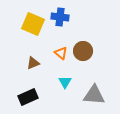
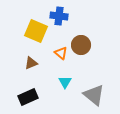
blue cross: moved 1 px left, 1 px up
yellow square: moved 3 px right, 7 px down
brown circle: moved 2 px left, 6 px up
brown triangle: moved 2 px left
gray triangle: rotated 35 degrees clockwise
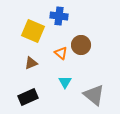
yellow square: moved 3 px left
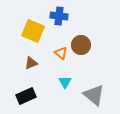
black rectangle: moved 2 px left, 1 px up
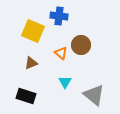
black rectangle: rotated 42 degrees clockwise
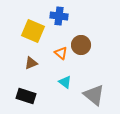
cyan triangle: rotated 24 degrees counterclockwise
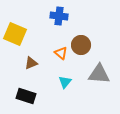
yellow square: moved 18 px left, 3 px down
cyan triangle: rotated 32 degrees clockwise
gray triangle: moved 5 px right, 21 px up; rotated 35 degrees counterclockwise
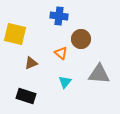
yellow square: rotated 10 degrees counterclockwise
brown circle: moved 6 px up
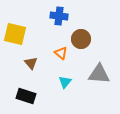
brown triangle: rotated 48 degrees counterclockwise
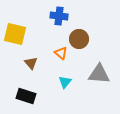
brown circle: moved 2 px left
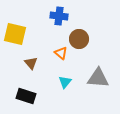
gray triangle: moved 1 px left, 4 px down
